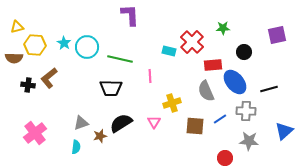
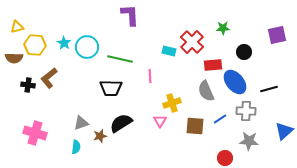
pink triangle: moved 6 px right, 1 px up
pink cross: rotated 35 degrees counterclockwise
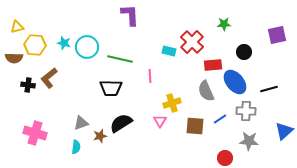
green star: moved 1 px right, 4 px up
cyan star: rotated 16 degrees counterclockwise
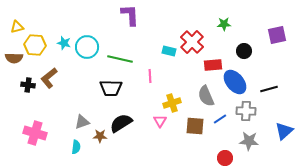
black circle: moved 1 px up
gray semicircle: moved 5 px down
gray triangle: moved 1 px right, 1 px up
brown star: rotated 16 degrees clockwise
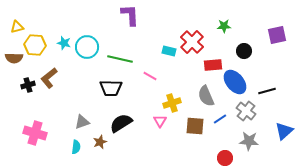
green star: moved 2 px down
pink line: rotated 56 degrees counterclockwise
black cross: rotated 24 degrees counterclockwise
black line: moved 2 px left, 2 px down
gray cross: rotated 36 degrees clockwise
brown star: moved 6 px down; rotated 24 degrees counterclockwise
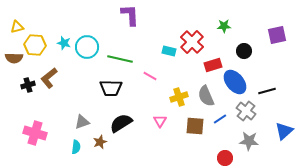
red rectangle: rotated 12 degrees counterclockwise
yellow cross: moved 7 px right, 6 px up
